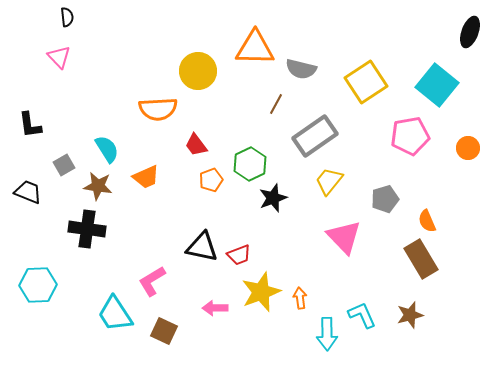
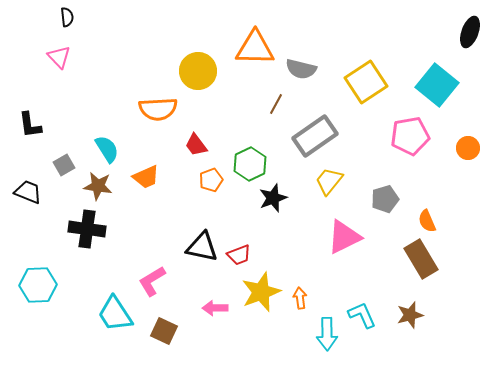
pink triangle at (344, 237): rotated 48 degrees clockwise
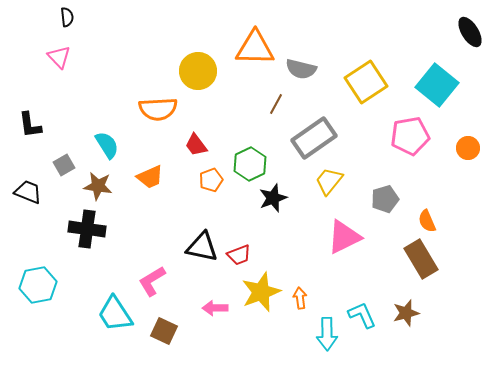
black ellipse at (470, 32): rotated 52 degrees counterclockwise
gray rectangle at (315, 136): moved 1 px left, 2 px down
cyan semicircle at (107, 149): moved 4 px up
orange trapezoid at (146, 177): moved 4 px right
cyan hexagon at (38, 285): rotated 9 degrees counterclockwise
brown star at (410, 315): moved 4 px left, 2 px up
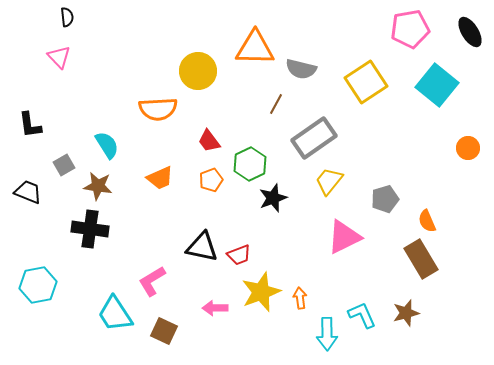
pink pentagon at (410, 136): moved 107 px up
red trapezoid at (196, 145): moved 13 px right, 4 px up
orange trapezoid at (150, 177): moved 10 px right, 1 px down
black cross at (87, 229): moved 3 px right
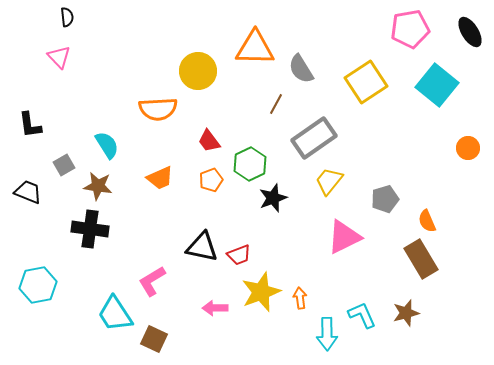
gray semicircle at (301, 69): rotated 44 degrees clockwise
brown square at (164, 331): moved 10 px left, 8 px down
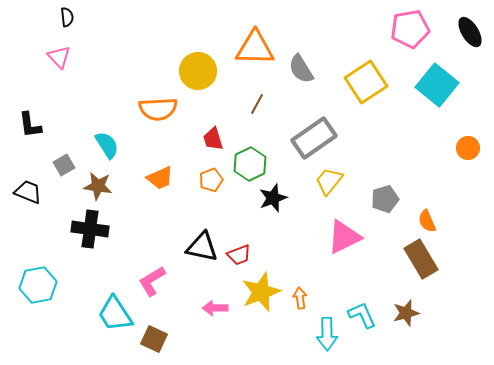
brown line at (276, 104): moved 19 px left
red trapezoid at (209, 141): moved 4 px right, 2 px up; rotated 20 degrees clockwise
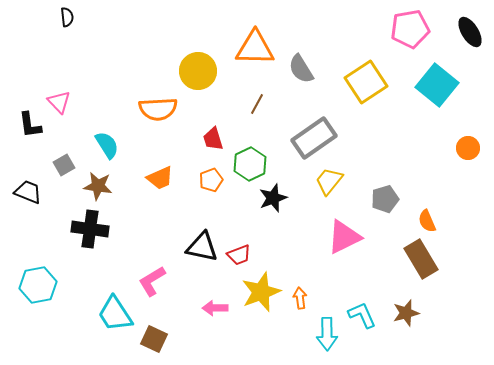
pink triangle at (59, 57): moved 45 px down
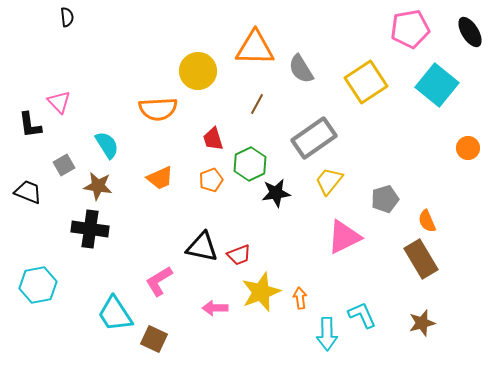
black star at (273, 198): moved 3 px right, 5 px up; rotated 12 degrees clockwise
pink L-shape at (152, 281): moved 7 px right
brown star at (406, 313): moved 16 px right, 10 px down
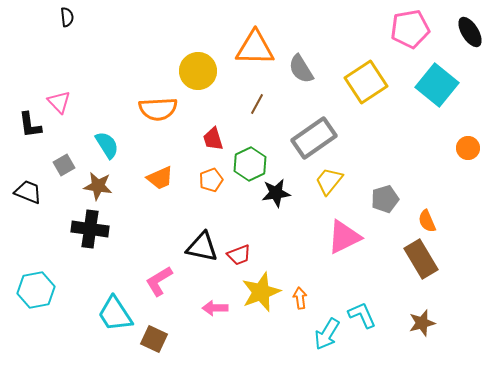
cyan hexagon at (38, 285): moved 2 px left, 5 px down
cyan arrow at (327, 334): rotated 32 degrees clockwise
